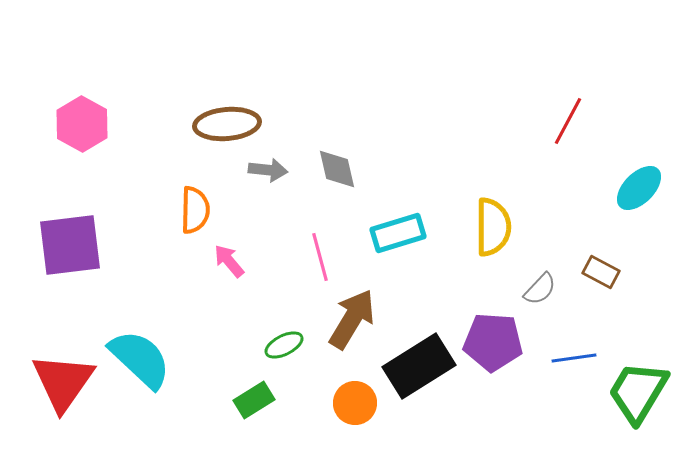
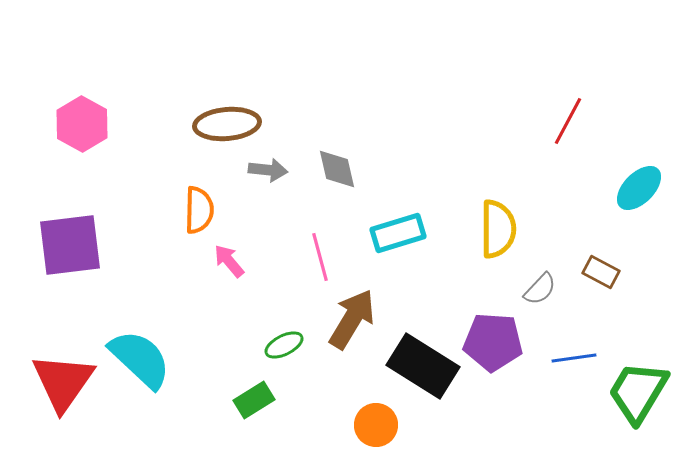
orange semicircle: moved 4 px right
yellow semicircle: moved 5 px right, 2 px down
black rectangle: moved 4 px right; rotated 64 degrees clockwise
orange circle: moved 21 px right, 22 px down
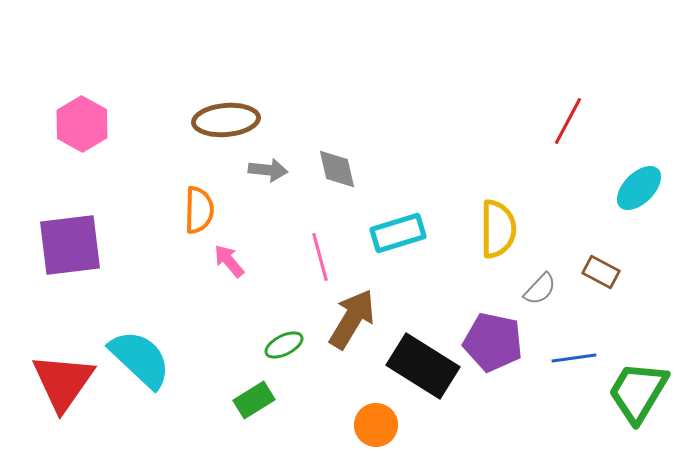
brown ellipse: moved 1 px left, 4 px up
purple pentagon: rotated 8 degrees clockwise
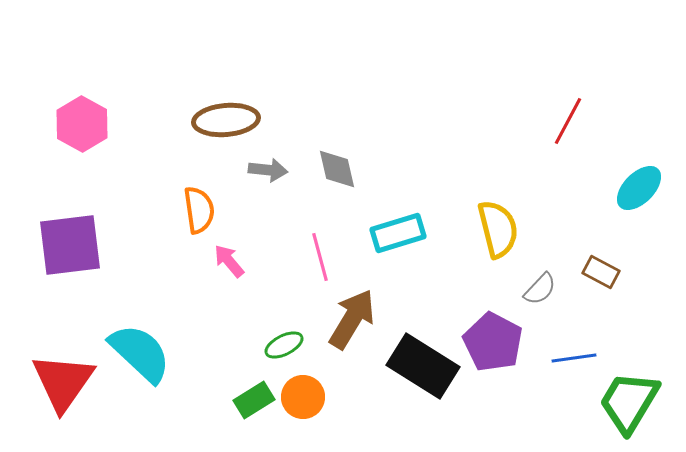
orange semicircle: rotated 9 degrees counterclockwise
yellow semicircle: rotated 14 degrees counterclockwise
purple pentagon: rotated 16 degrees clockwise
cyan semicircle: moved 6 px up
green trapezoid: moved 9 px left, 10 px down
orange circle: moved 73 px left, 28 px up
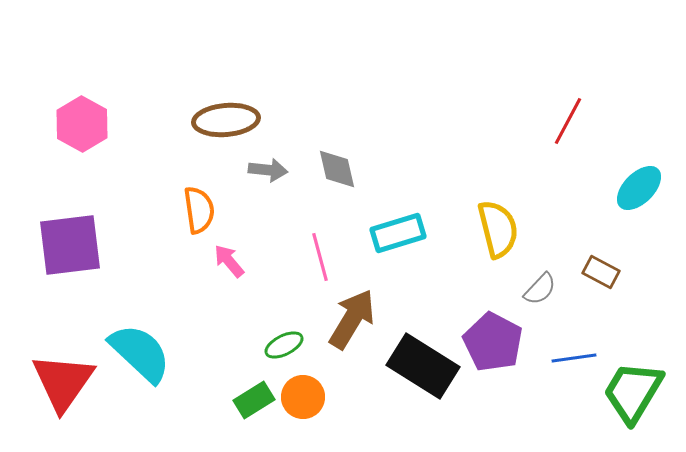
green trapezoid: moved 4 px right, 10 px up
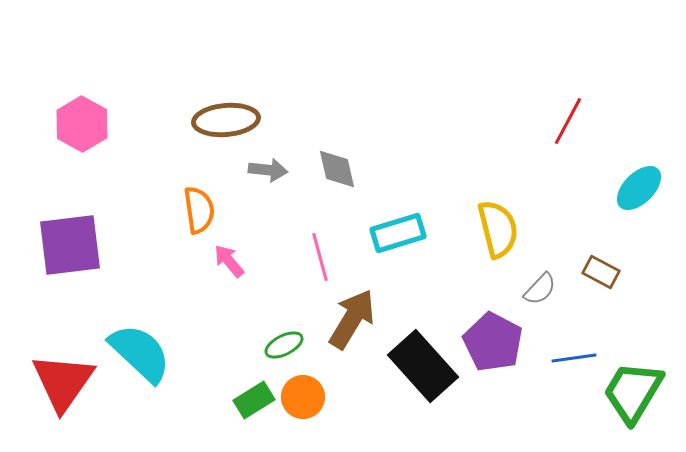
black rectangle: rotated 16 degrees clockwise
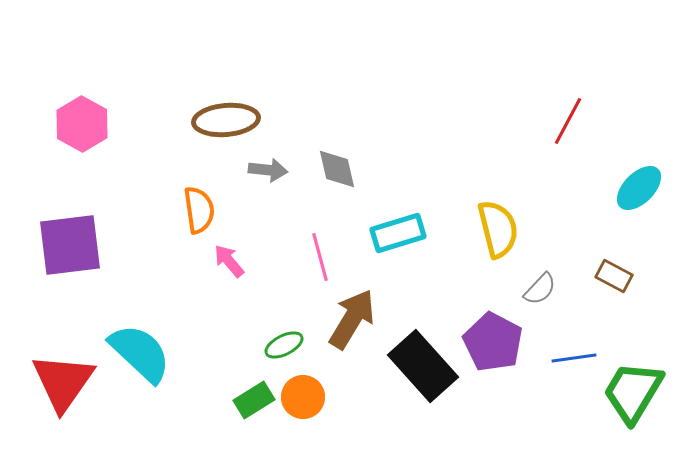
brown rectangle: moved 13 px right, 4 px down
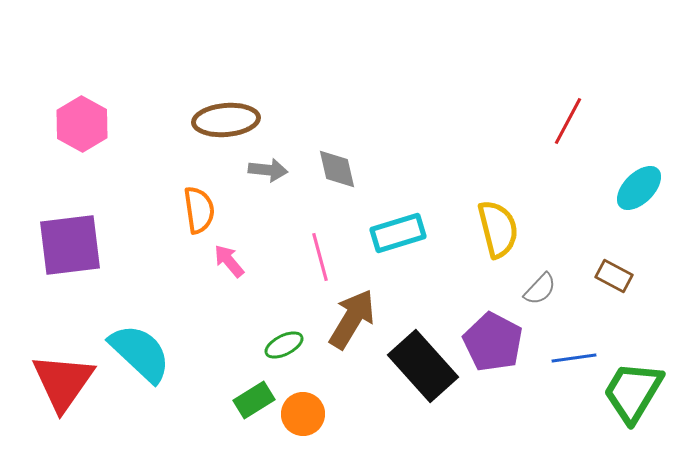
orange circle: moved 17 px down
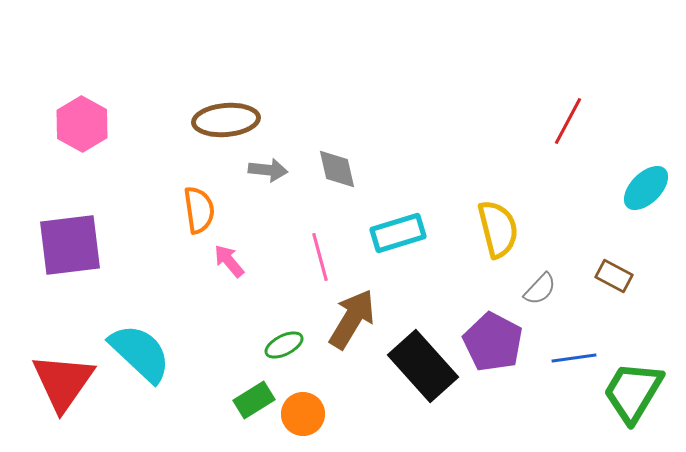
cyan ellipse: moved 7 px right
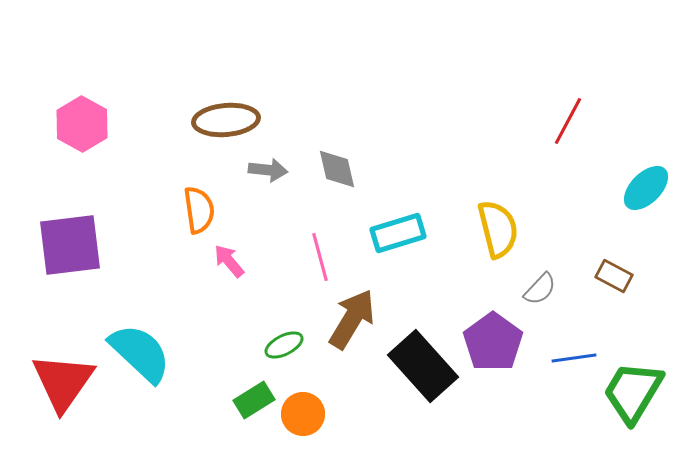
purple pentagon: rotated 8 degrees clockwise
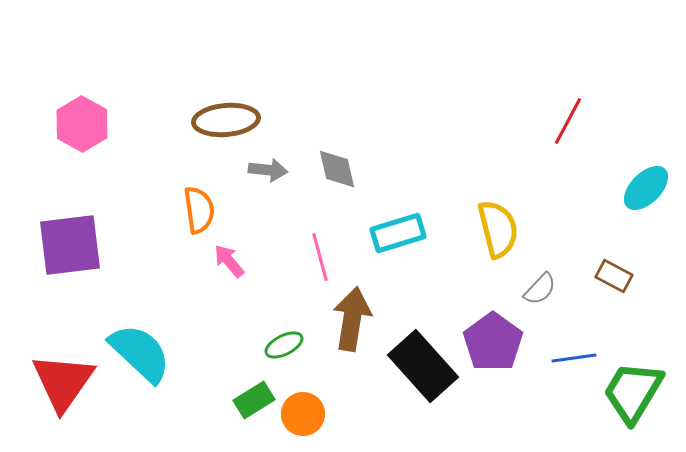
brown arrow: rotated 22 degrees counterclockwise
